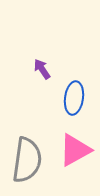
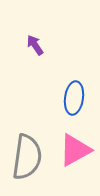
purple arrow: moved 7 px left, 24 px up
gray semicircle: moved 3 px up
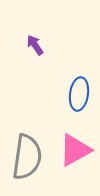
blue ellipse: moved 5 px right, 4 px up
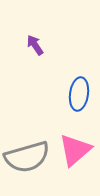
pink triangle: rotated 12 degrees counterclockwise
gray semicircle: rotated 66 degrees clockwise
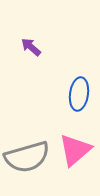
purple arrow: moved 4 px left, 2 px down; rotated 15 degrees counterclockwise
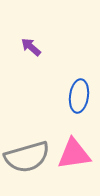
blue ellipse: moved 2 px down
pink triangle: moved 1 px left, 4 px down; rotated 33 degrees clockwise
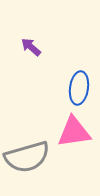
blue ellipse: moved 8 px up
pink triangle: moved 22 px up
